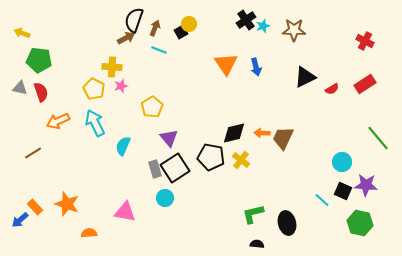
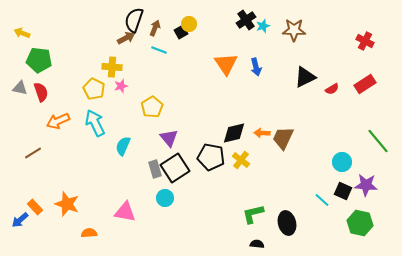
green line at (378, 138): moved 3 px down
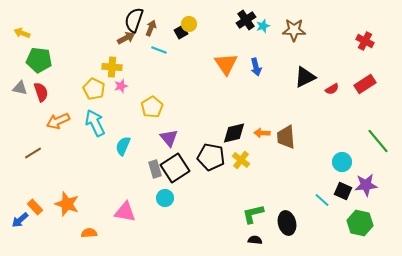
brown arrow at (155, 28): moved 4 px left
brown trapezoid at (283, 138): moved 3 px right, 1 px up; rotated 30 degrees counterclockwise
purple star at (366, 185): rotated 10 degrees counterclockwise
black semicircle at (257, 244): moved 2 px left, 4 px up
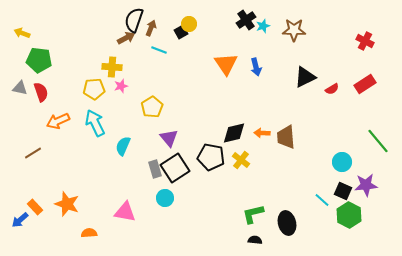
yellow pentagon at (94, 89): rotated 30 degrees counterclockwise
green hexagon at (360, 223): moved 11 px left, 8 px up; rotated 15 degrees clockwise
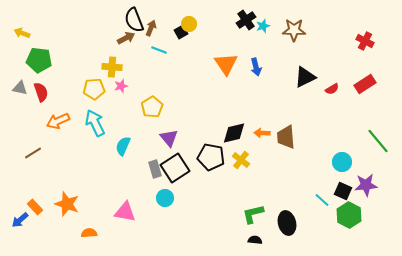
black semicircle at (134, 20): rotated 40 degrees counterclockwise
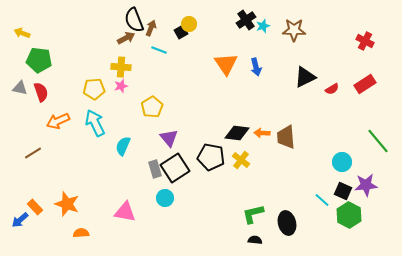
yellow cross at (112, 67): moved 9 px right
black diamond at (234, 133): moved 3 px right; rotated 20 degrees clockwise
orange semicircle at (89, 233): moved 8 px left
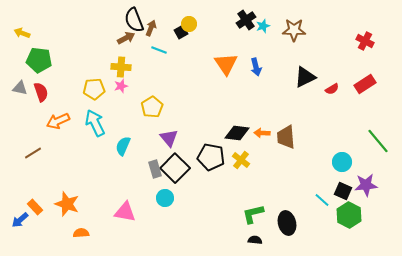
black square at (175, 168): rotated 12 degrees counterclockwise
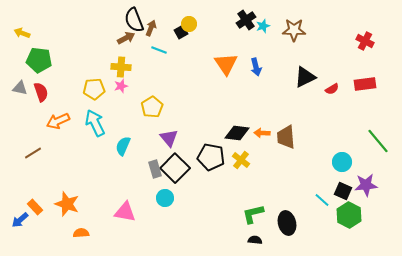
red rectangle at (365, 84): rotated 25 degrees clockwise
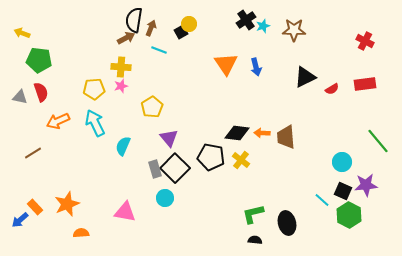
black semicircle at (134, 20): rotated 30 degrees clockwise
gray triangle at (20, 88): moved 9 px down
orange star at (67, 204): rotated 30 degrees clockwise
